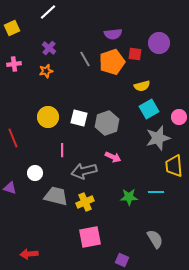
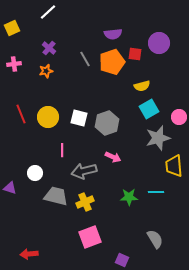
red line: moved 8 px right, 24 px up
pink square: rotated 10 degrees counterclockwise
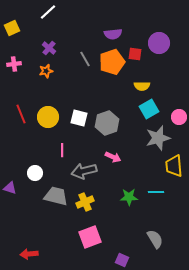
yellow semicircle: rotated 14 degrees clockwise
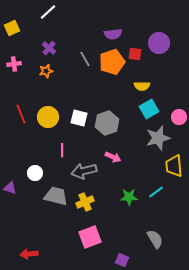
cyan line: rotated 35 degrees counterclockwise
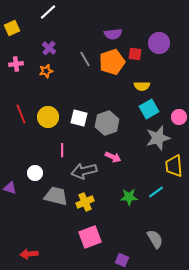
pink cross: moved 2 px right
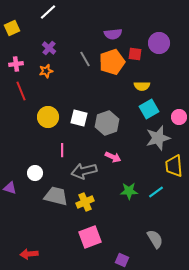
red line: moved 23 px up
green star: moved 6 px up
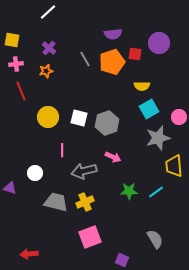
yellow square: moved 12 px down; rotated 35 degrees clockwise
gray trapezoid: moved 6 px down
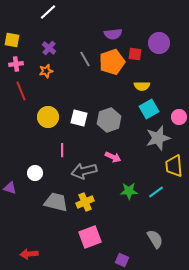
gray hexagon: moved 2 px right, 3 px up
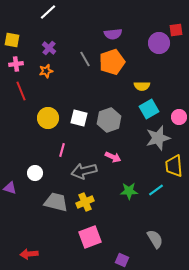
red square: moved 41 px right, 24 px up; rotated 16 degrees counterclockwise
yellow circle: moved 1 px down
pink line: rotated 16 degrees clockwise
cyan line: moved 2 px up
